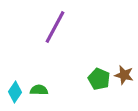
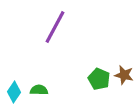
cyan diamond: moved 1 px left
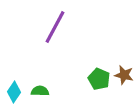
green semicircle: moved 1 px right, 1 px down
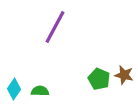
cyan diamond: moved 3 px up
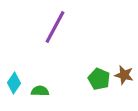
cyan diamond: moved 6 px up
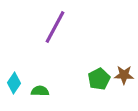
brown star: rotated 12 degrees counterclockwise
green pentagon: rotated 20 degrees clockwise
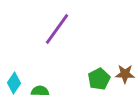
purple line: moved 2 px right, 2 px down; rotated 8 degrees clockwise
brown star: moved 1 px right, 1 px up
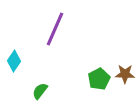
purple line: moved 2 px left; rotated 12 degrees counterclockwise
cyan diamond: moved 22 px up
green semicircle: rotated 54 degrees counterclockwise
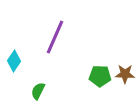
purple line: moved 8 px down
green pentagon: moved 1 px right, 3 px up; rotated 30 degrees clockwise
green semicircle: moved 2 px left; rotated 12 degrees counterclockwise
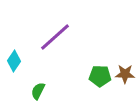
purple line: rotated 24 degrees clockwise
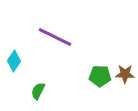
purple line: rotated 68 degrees clockwise
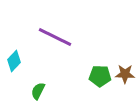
cyan diamond: rotated 10 degrees clockwise
